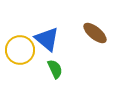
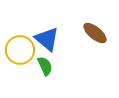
green semicircle: moved 10 px left, 3 px up
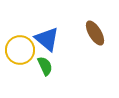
brown ellipse: rotated 20 degrees clockwise
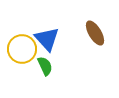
blue triangle: rotated 8 degrees clockwise
yellow circle: moved 2 px right, 1 px up
